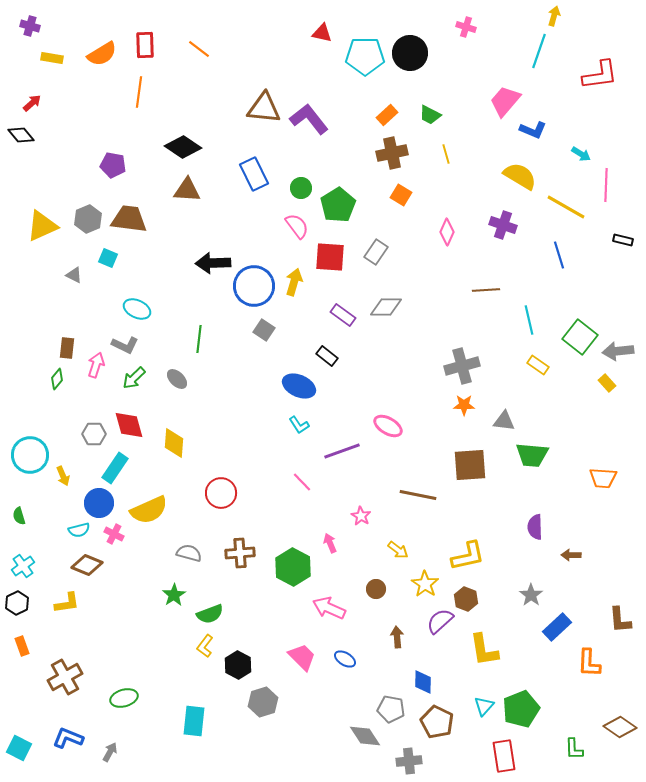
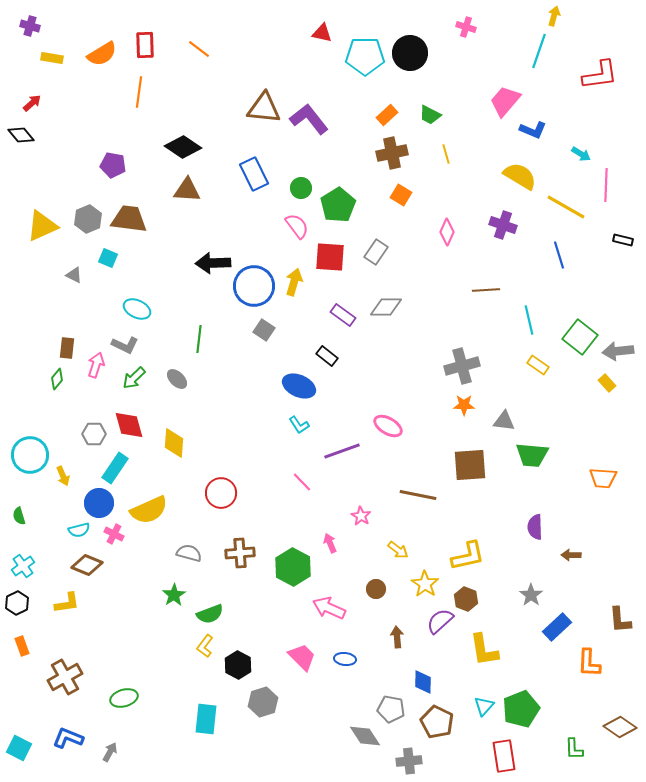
blue ellipse at (345, 659): rotated 25 degrees counterclockwise
cyan rectangle at (194, 721): moved 12 px right, 2 px up
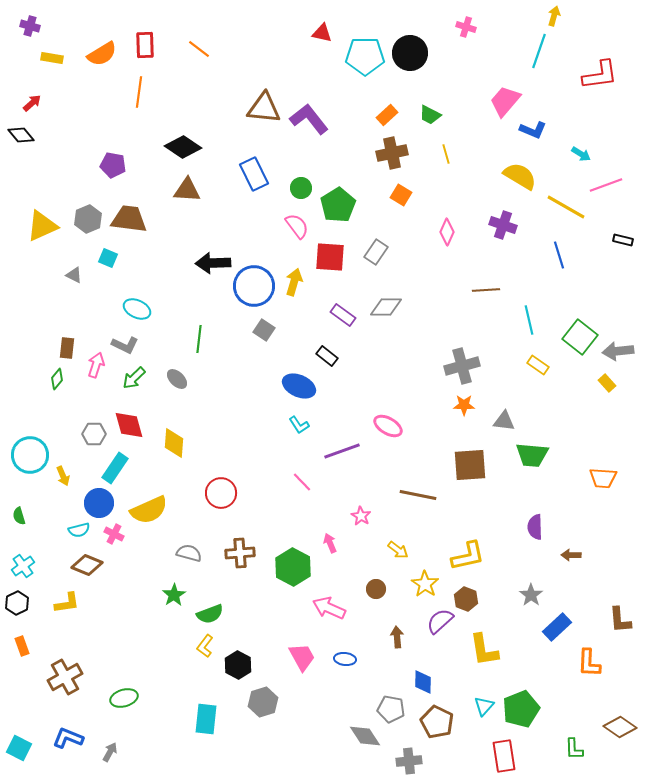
pink line at (606, 185): rotated 68 degrees clockwise
pink trapezoid at (302, 657): rotated 16 degrees clockwise
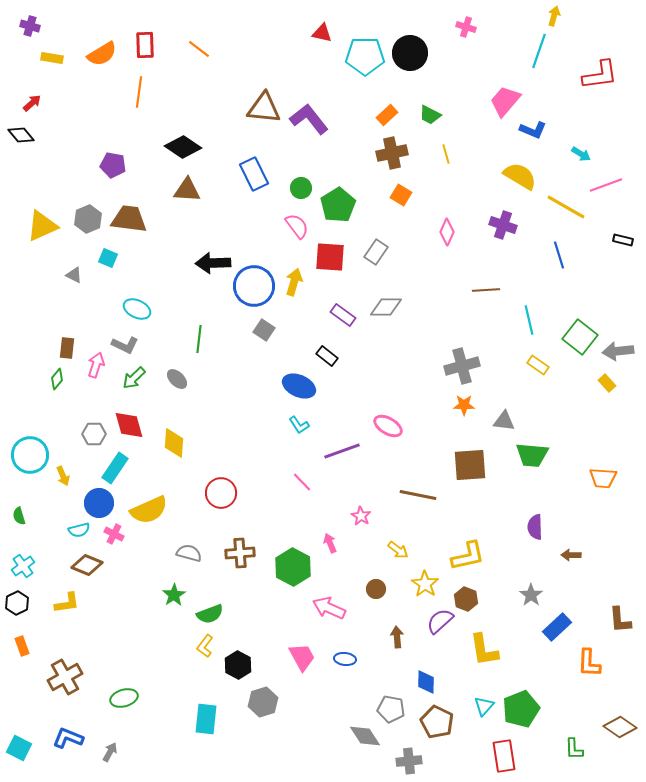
blue diamond at (423, 682): moved 3 px right
